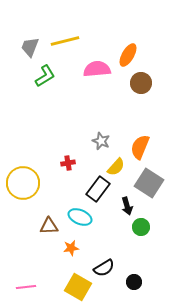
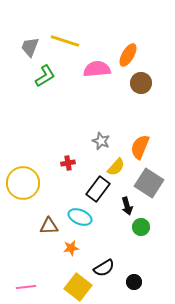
yellow line: rotated 32 degrees clockwise
yellow square: rotated 8 degrees clockwise
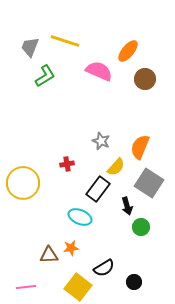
orange ellipse: moved 4 px up; rotated 10 degrees clockwise
pink semicircle: moved 2 px right, 2 px down; rotated 28 degrees clockwise
brown circle: moved 4 px right, 4 px up
red cross: moved 1 px left, 1 px down
brown triangle: moved 29 px down
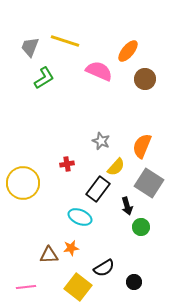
green L-shape: moved 1 px left, 2 px down
orange semicircle: moved 2 px right, 1 px up
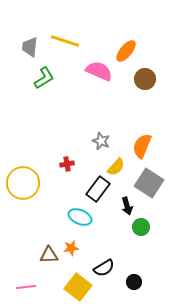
gray trapezoid: rotated 15 degrees counterclockwise
orange ellipse: moved 2 px left
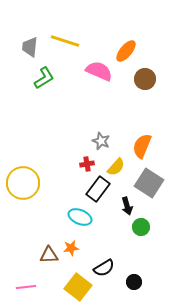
red cross: moved 20 px right
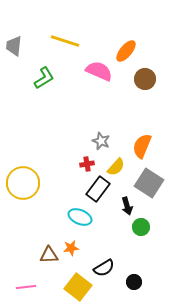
gray trapezoid: moved 16 px left, 1 px up
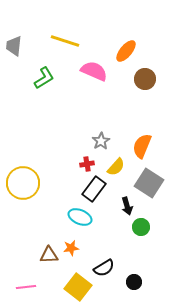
pink semicircle: moved 5 px left
gray star: rotated 18 degrees clockwise
black rectangle: moved 4 px left
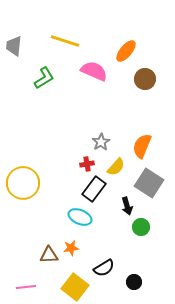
gray star: moved 1 px down
yellow square: moved 3 px left
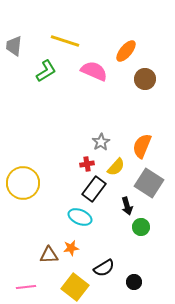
green L-shape: moved 2 px right, 7 px up
